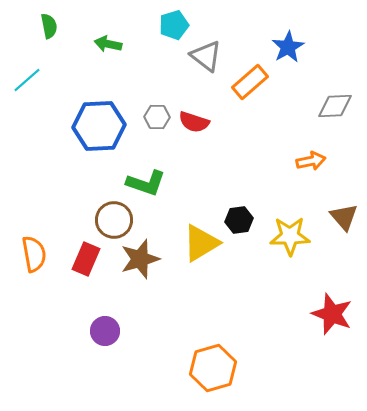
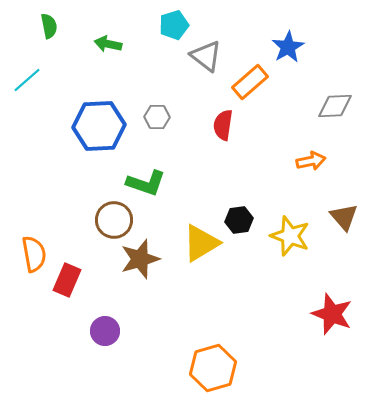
red semicircle: moved 29 px right, 3 px down; rotated 80 degrees clockwise
yellow star: rotated 21 degrees clockwise
red rectangle: moved 19 px left, 21 px down
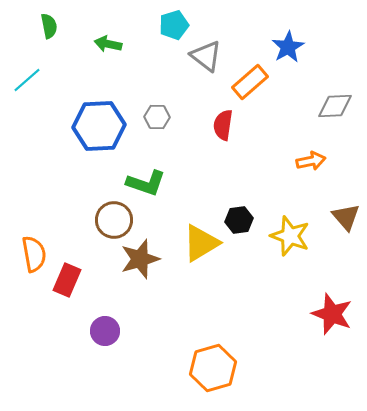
brown triangle: moved 2 px right
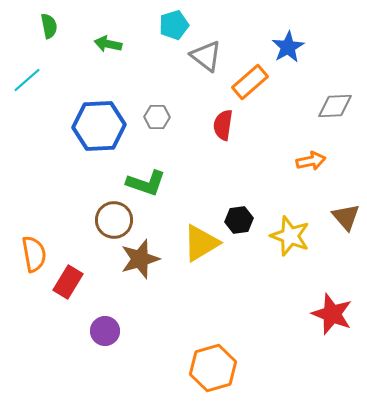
red rectangle: moved 1 px right, 2 px down; rotated 8 degrees clockwise
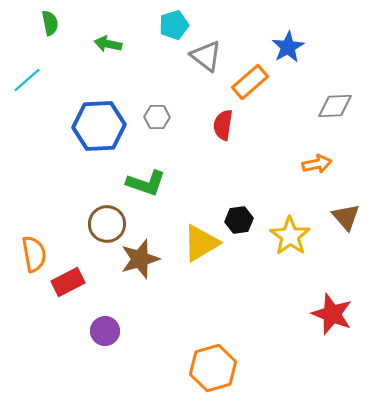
green semicircle: moved 1 px right, 3 px up
orange arrow: moved 6 px right, 3 px down
brown circle: moved 7 px left, 4 px down
yellow star: rotated 15 degrees clockwise
red rectangle: rotated 32 degrees clockwise
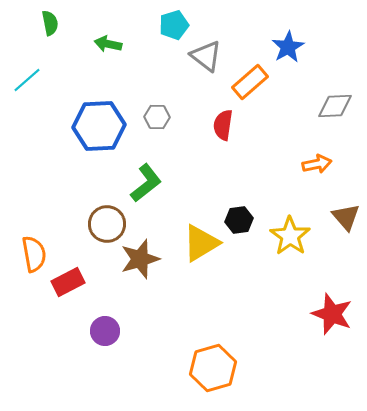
green L-shape: rotated 57 degrees counterclockwise
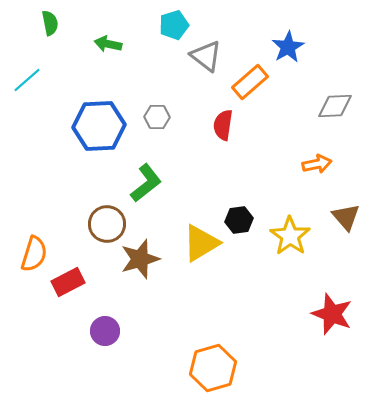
orange semicircle: rotated 27 degrees clockwise
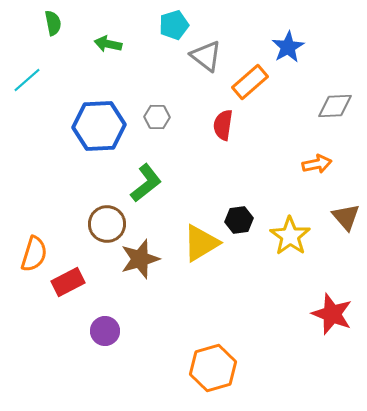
green semicircle: moved 3 px right
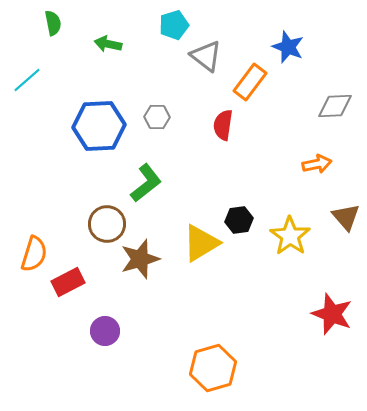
blue star: rotated 20 degrees counterclockwise
orange rectangle: rotated 12 degrees counterclockwise
